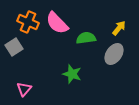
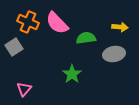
yellow arrow: moved 1 px right, 1 px up; rotated 56 degrees clockwise
gray ellipse: rotated 45 degrees clockwise
green star: rotated 18 degrees clockwise
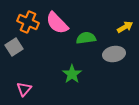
yellow arrow: moved 5 px right; rotated 35 degrees counterclockwise
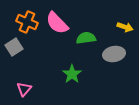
orange cross: moved 1 px left
yellow arrow: rotated 49 degrees clockwise
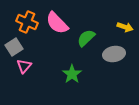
green semicircle: rotated 36 degrees counterclockwise
pink triangle: moved 23 px up
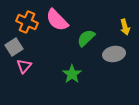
pink semicircle: moved 3 px up
yellow arrow: rotated 56 degrees clockwise
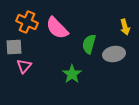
pink semicircle: moved 8 px down
green semicircle: moved 3 px right, 6 px down; rotated 30 degrees counterclockwise
gray square: rotated 30 degrees clockwise
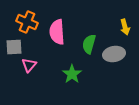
pink semicircle: moved 4 px down; rotated 40 degrees clockwise
pink triangle: moved 5 px right, 1 px up
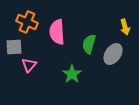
gray ellipse: moved 1 px left; rotated 45 degrees counterclockwise
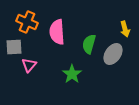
yellow arrow: moved 2 px down
